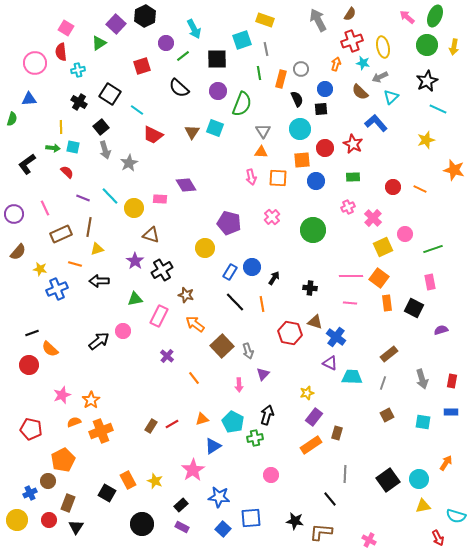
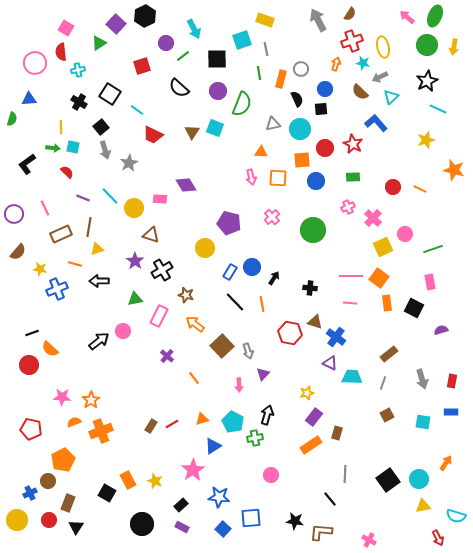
gray triangle at (263, 131): moved 10 px right, 7 px up; rotated 49 degrees clockwise
pink star at (62, 395): moved 2 px down; rotated 24 degrees clockwise
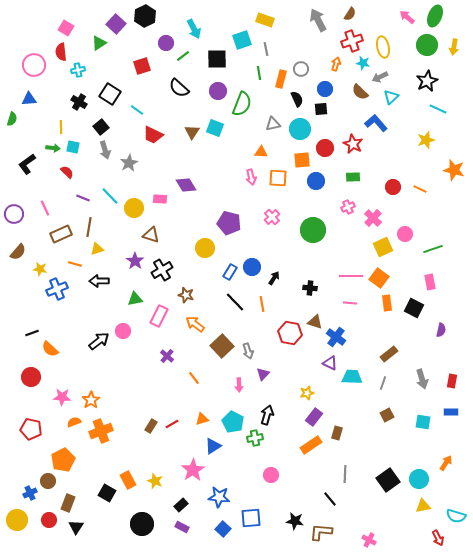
pink circle at (35, 63): moved 1 px left, 2 px down
purple semicircle at (441, 330): rotated 120 degrees clockwise
red circle at (29, 365): moved 2 px right, 12 px down
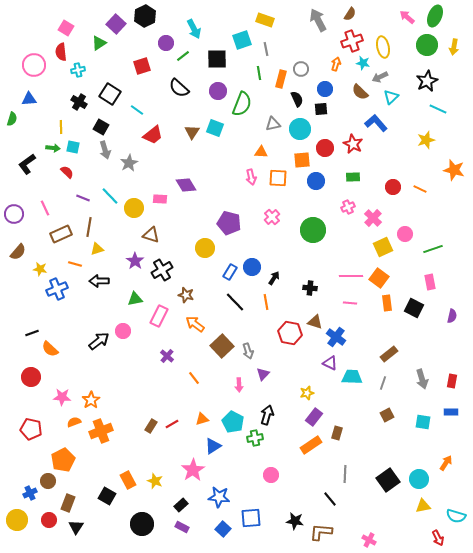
black square at (101, 127): rotated 21 degrees counterclockwise
red trapezoid at (153, 135): rotated 65 degrees counterclockwise
orange line at (262, 304): moved 4 px right, 2 px up
purple semicircle at (441, 330): moved 11 px right, 14 px up
black square at (107, 493): moved 3 px down
